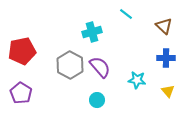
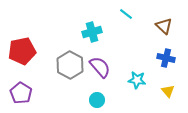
blue cross: rotated 12 degrees clockwise
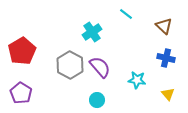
cyan cross: rotated 18 degrees counterclockwise
red pentagon: rotated 20 degrees counterclockwise
yellow triangle: moved 3 px down
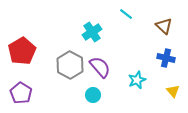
cyan star: rotated 30 degrees counterclockwise
yellow triangle: moved 5 px right, 3 px up
cyan circle: moved 4 px left, 5 px up
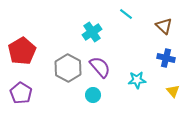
gray hexagon: moved 2 px left, 3 px down
cyan star: rotated 18 degrees clockwise
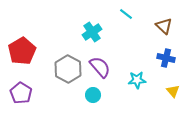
gray hexagon: moved 1 px down
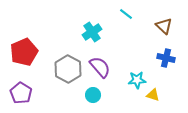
red pentagon: moved 2 px right, 1 px down; rotated 8 degrees clockwise
yellow triangle: moved 20 px left, 4 px down; rotated 32 degrees counterclockwise
